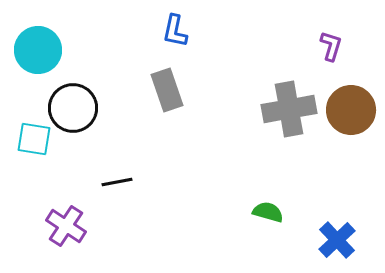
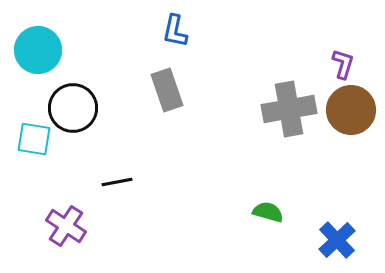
purple L-shape: moved 12 px right, 18 px down
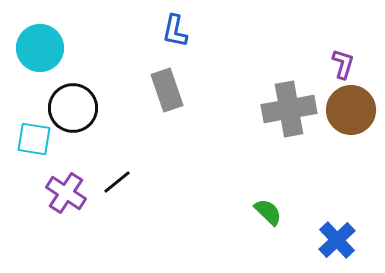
cyan circle: moved 2 px right, 2 px up
black line: rotated 28 degrees counterclockwise
green semicircle: rotated 28 degrees clockwise
purple cross: moved 33 px up
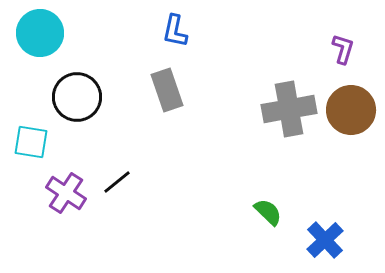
cyan circle: moved 15 px up
purple L-shape: moved 15 px up
black circle: moved 4 px right, 11 px up
cyan square: moved 3 px left, 3 px down
blue cross: moved 12 px left
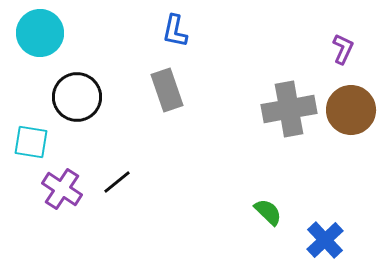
purple L-shape: rotated 8 degrees clockwise
purple cross: moved 4 px left, 4 px up
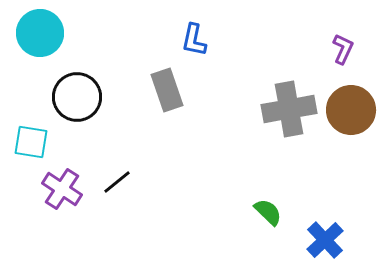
blue L-shape: moved 19 px right, 9 px down
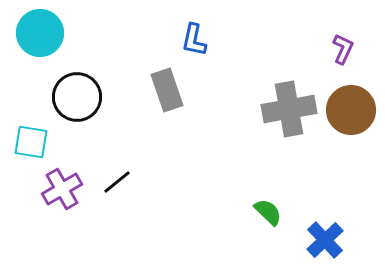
purple cross: rotated 27 degrees clockwise
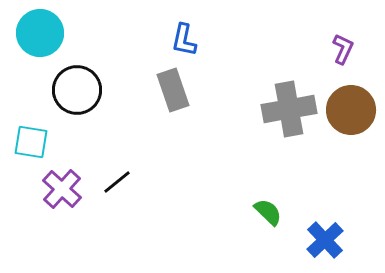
blue L-shape: moved 10 px left
gray rectangle: moved 6 px right
black circle: moved 7 px up
purple cross: rotated 18 degrees counterclockwise
